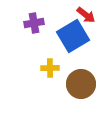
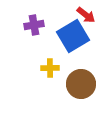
purple cross: moved 2 px down
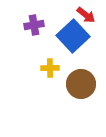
blue square: rotated 12 degrees counterclockwise
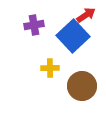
red arrow: rotated 72 degrees counterclockwise
brown circle: moved 1 px right, 2 px down
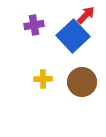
red arrow: rotated 12 degrees counterclockwise
yellow cross: moved 7 px left, 11 px down
brown circle: moved 4 px up
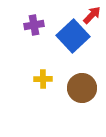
red arrow: moved 6 px right
brown circle: moved 6 px down
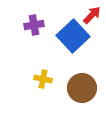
yellow cross: rotated 12 degrees clockwise
